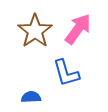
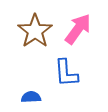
blue L-shape: rotated 12 degrees clockwise
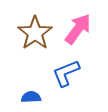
brown star: moved 2 px down
blue L-shape: rotated 72 degrees clockwise
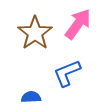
pink arrow: moved 5 px up
blue L-shape: moved 1 px right
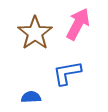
pink arrow: rotated 8 degrees counterclockwise
blue L-shape: rotated 12 degrees clockwise
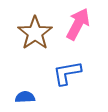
blue semicircle: moved 6 px left
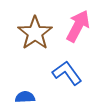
pink arrow: moved 2 px down
blue L-shape: rotated 64 degrees clockwise
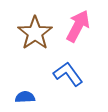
blue L-shape: moved 1 px right, 1 px down
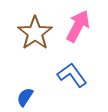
blue L-shape: moved 4 px right, 1 px down
blue semicircle: rotated 54 degrees counterclockwise
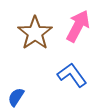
blue semicircle: moved 9 px left
